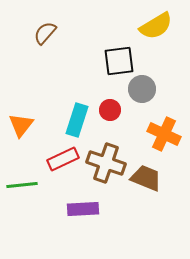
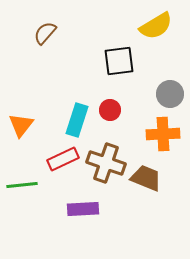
gray circle: moved 28 px right, 5 px down
orange cross: moved 1 px left; rotated 28 degrees counterclockwise
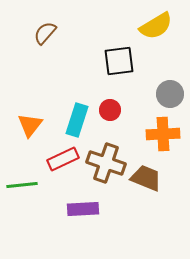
orange triangle: moved 9 px right
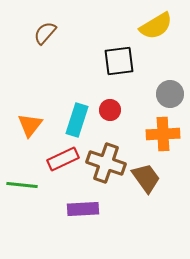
brown trapezoid: rotated 32 degrees clockwise
green line: rotated 12 degrees clockwise
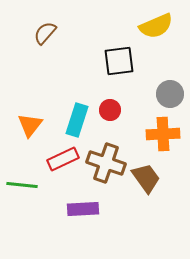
yellow semicircle: rotated 8 degrees clockwise
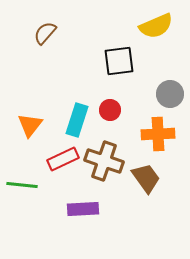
orange cross: moved 5 px left
brown cross: moved 2 px left, 2 px up
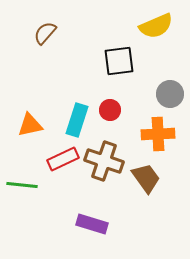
orange triangle: rotated 40 degrees clockwise
purple rectangle: moved 9 px right, 15 px down; rotated 20 degrees clockwise
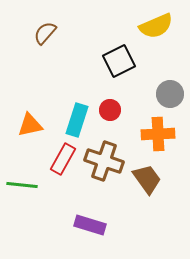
black square: rotated 20 degrees counterclockwise
red rectangle: rotated 36 degrees counterclockwise
brown trapezoid: moved 1 px right, 1 px down
purple rectangle: moved 2 px left, 1 px down
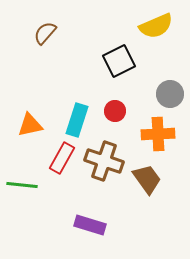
red circle: moved 5 px right, 1 px down
red rectangle: moved 1 px left, 1 px up
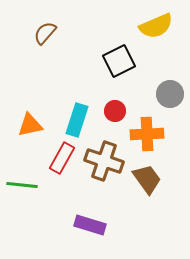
orange cross: moved 11 px left
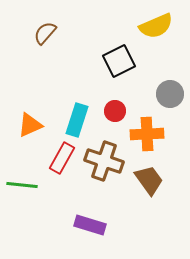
orange triangle: rotated 12 degrees counterclockwise
brown trapezoid: moved 2 px right, 1 px down
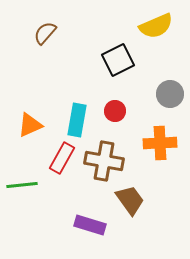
black square: moved 1 px left, 1 px up
cyan rectangle: rotated 8 degrees counterclockwise
orange cross: moved 13 px right, 9 px down
brown cross: rotated 9 degrees counterclockwise
brown trapezoid: moved 19 px left, 20 px down
green line: rotated 12 degrees counterclockwise
